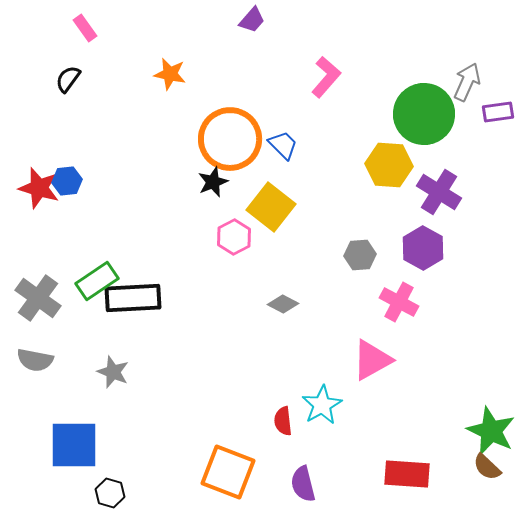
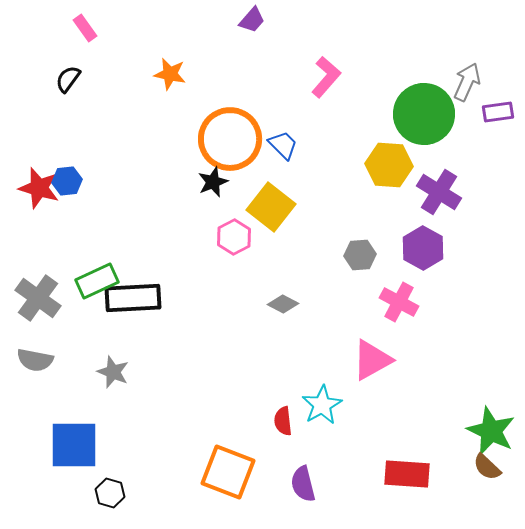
green rectangle: rotated 9 degrees clockwise
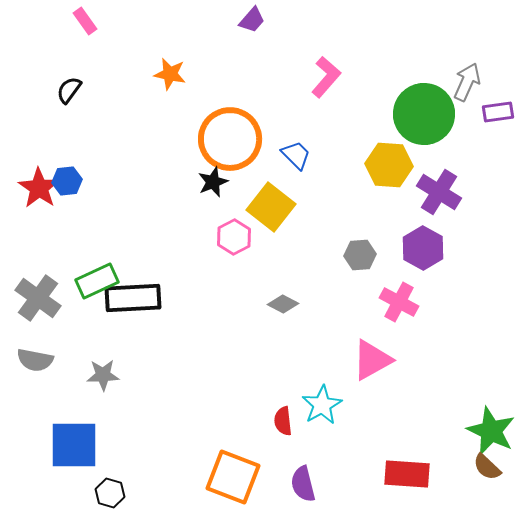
pink rectangle: moved 7 px up
black semicircle: moved 1 px right, 11 px down
blue trapezoid: moved 13 px right, 10 px down
red star: rotated 18 degrees clockwise
gray star: moved 10 px left, 3 px down; rotated 24 degrees counterclockwise
orange square: moved 5 px right, 5 px down
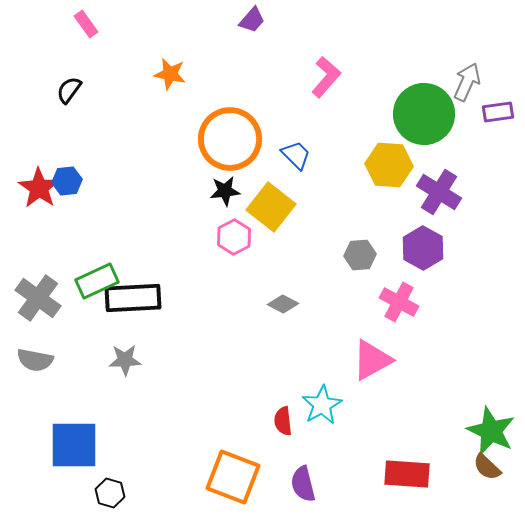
pink rectangle: moved 1 px right, 3 px down
black star: moved 12 px right, 9 px down; rotated 16 degrees clockwise
gray star: moved 22 px right, 15 px up
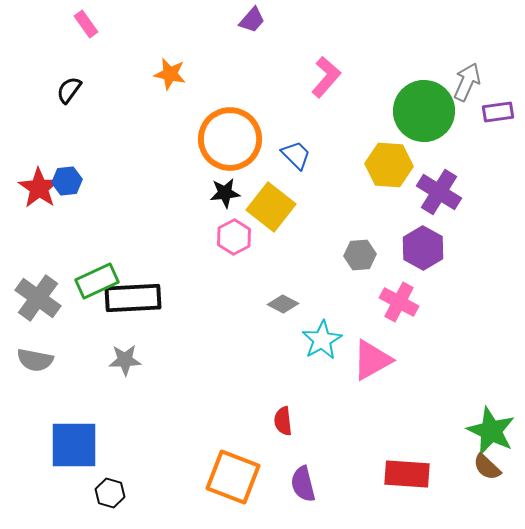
green circle: moved 3 px up
black star: moved 2 px down
cyan star: moved 65 px up
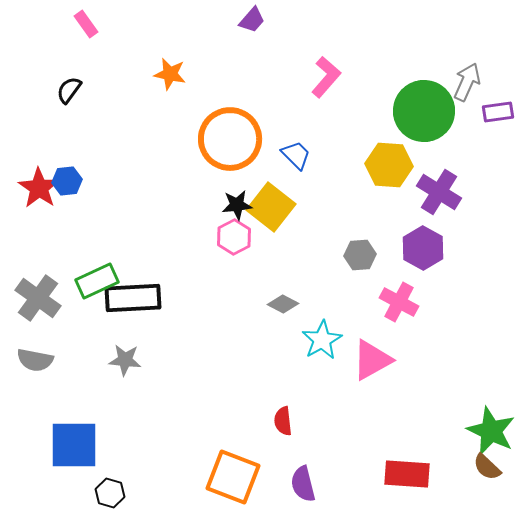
black star: moved 12 px right, 12 px down
gray star: rotated 8 degrees clockwise
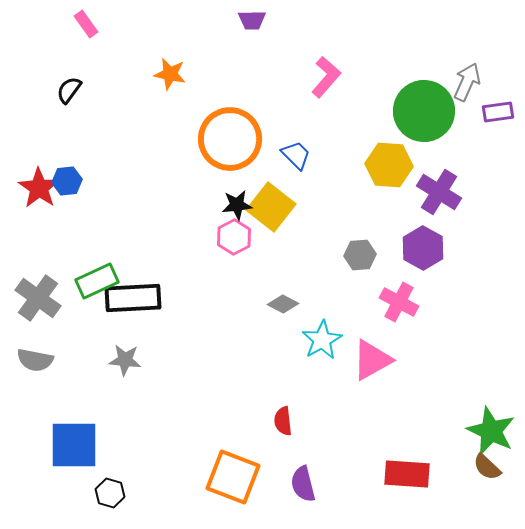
purple trapezoid: rotated 48 degrees clockwise
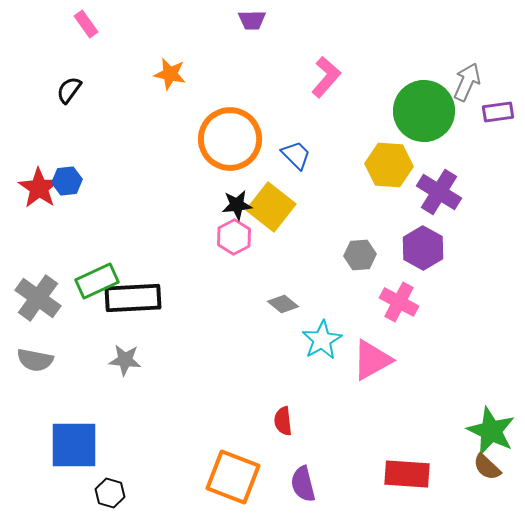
gray diamond: rotated 12 degrees clockwise
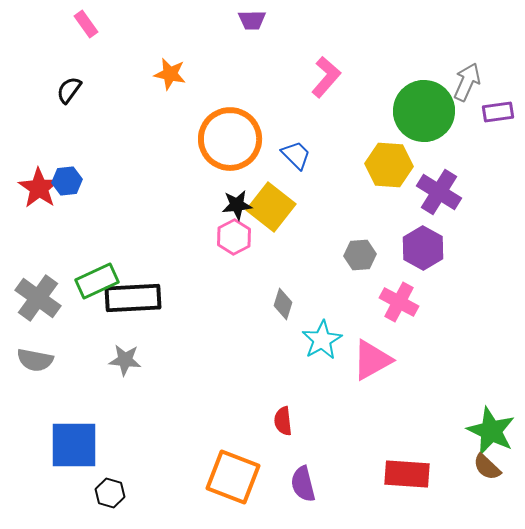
gray diamond: rotated 68 degrees clockwise
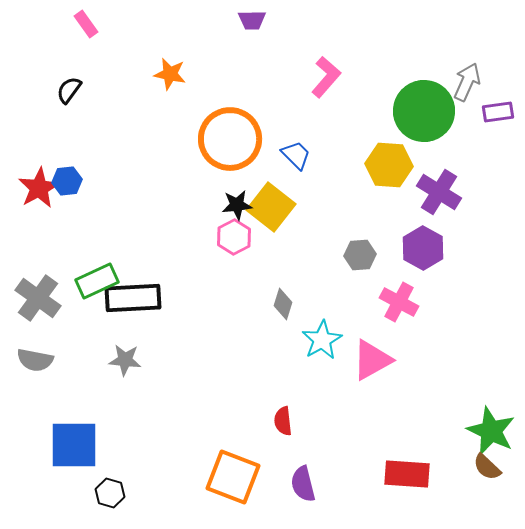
red star: rotated 9 degrees clockwise
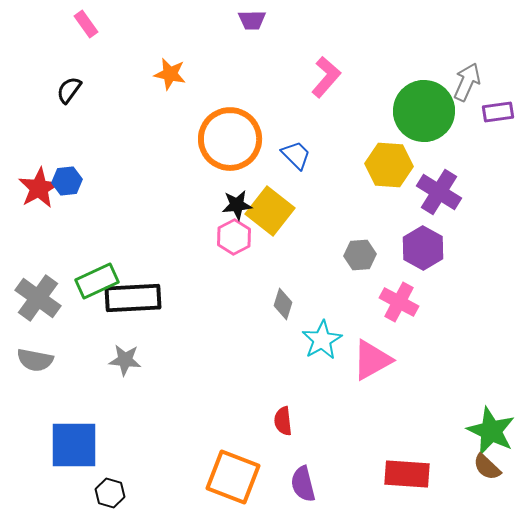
yellow square: moved 1 px left, 4 px down
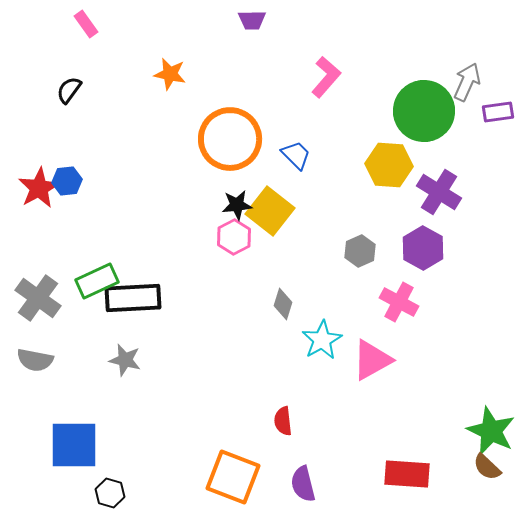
gray hexagon: moved 4 px up; rotated 20 degrees counterclockwise
gray star: rotated 8 degrees clockwise
